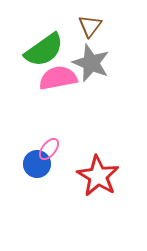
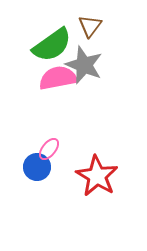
green semicircle: moved 8 px right, 5 px up
gray star: moved 7 px left, 2 px down
blue circle: moved 3 px down
red star: moved 1 px left
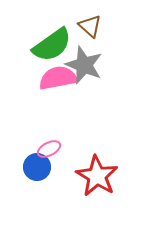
brown triangle: rotated 25 degrees counterclockwise
pink ellipse: rotated 25 degrees clockwise
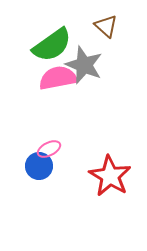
brown triangle: moved 16 px right
blue circle: moved 2 px right, 1 px up
red star: moved 13 px right
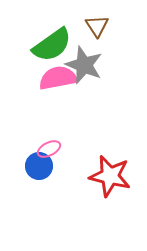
brown triangle: moved 9 px left; rotated 15 degrees clockwise
red star: rotated 18 degrees counterclockwise
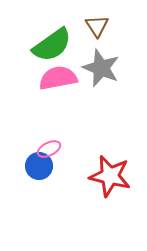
gray star: moved 17 px right, 3 px down
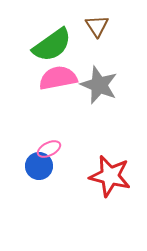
gray star: moved 2 px left, 17 px down
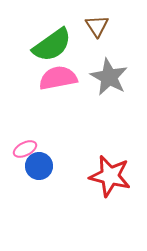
gray star: moved 10 px right, 8 px up; rotated 6 degrees clockwise
pink ellipse: moved 24 px left
